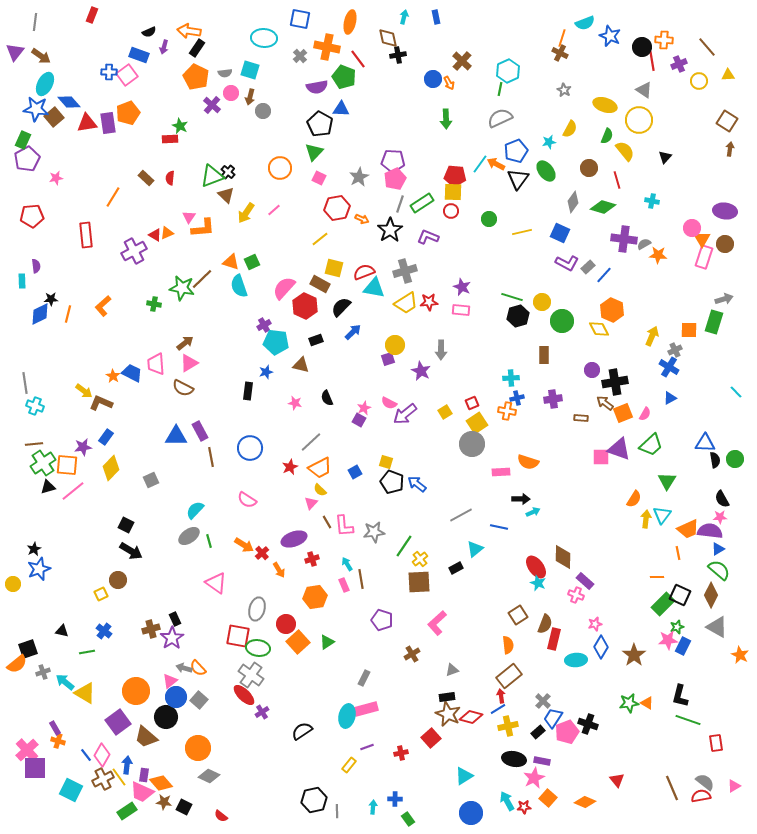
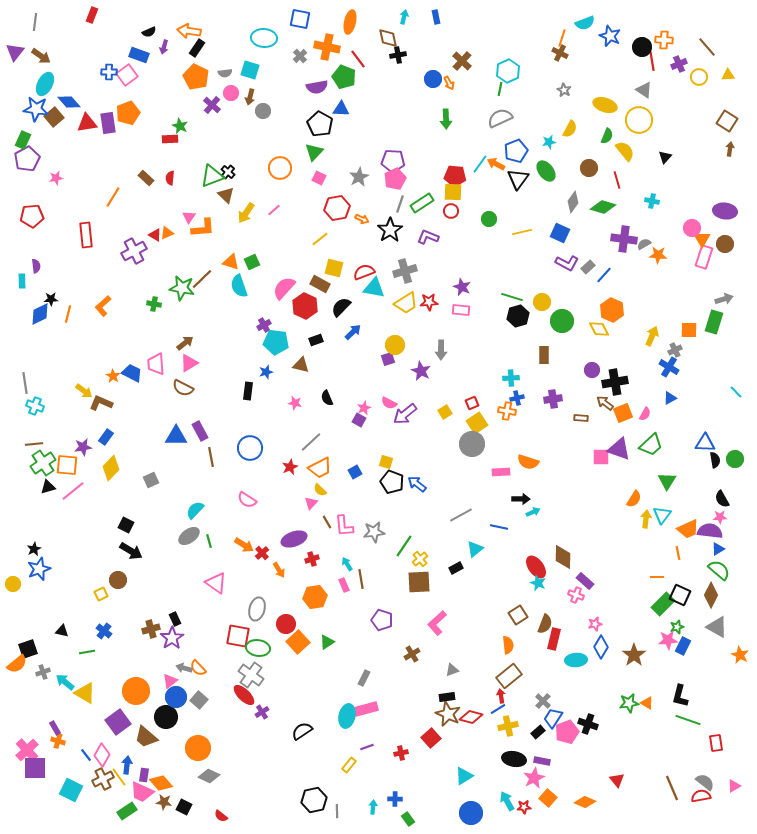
yellow circle at (699, 81): moved 4 px up
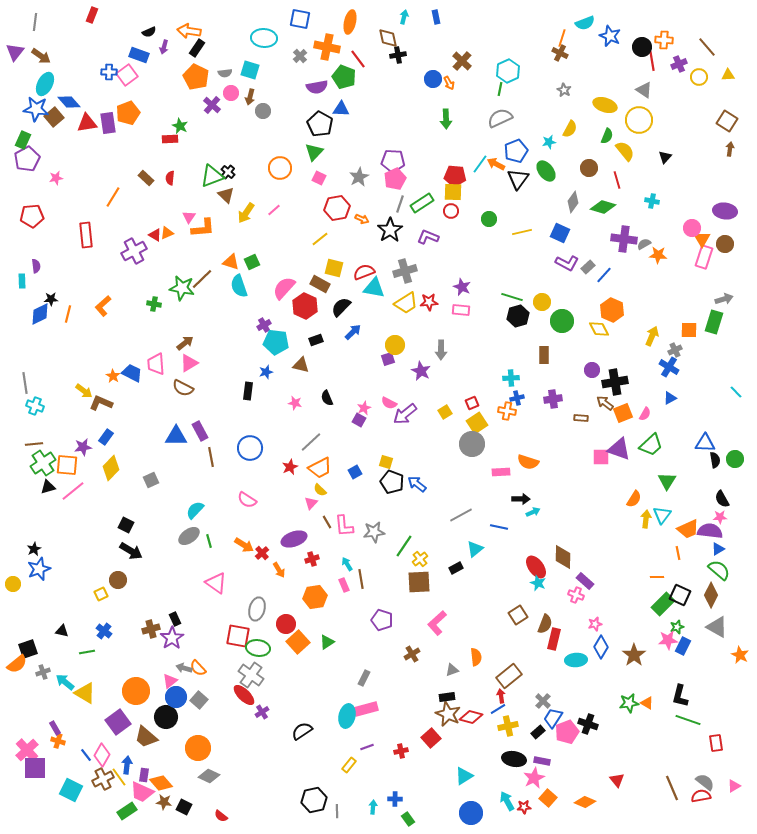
orange semicircle at (508, 645): moved 32 px left, 12 px down
red cross at (401, 753): moved 2 px up
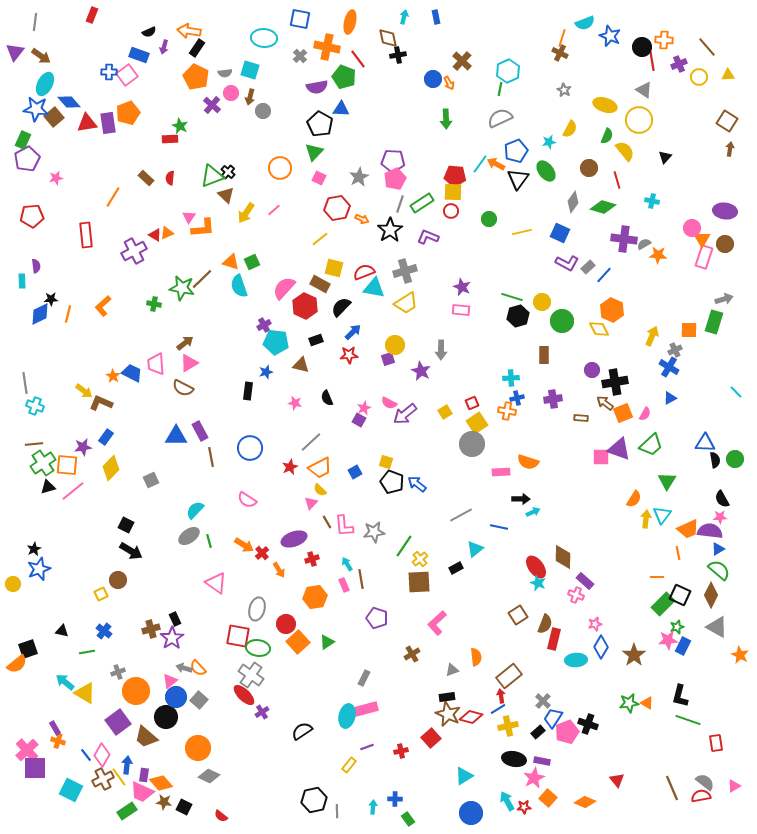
red star at (429, 302): moved 80 px left, 53 px down
purple pentagon at (382, 620): moved 5 px left, 2 px up
gray cross at (43, 672): moved 75 px right
